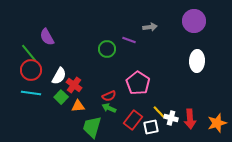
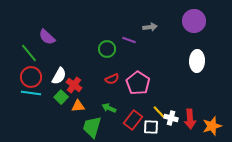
purple semicircle: rotated 18 degrees counterclockwise
red circle: moved 7 px down
red semicircle: moved 3 px right, 17 px up
orange star: moved 5 px left, 3 px down
white square: rotated 14 degrees clockwise
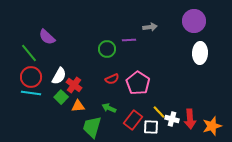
purple line: rotated 24 degrees counterclockwise
white ellipse: moved 3 px right, 8 px up
white cross: moved 1 px right, 1 px down
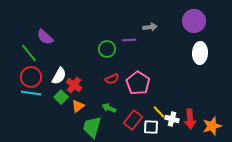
purple semicircle: moved 2 px left
orange triangle: rotated 32 degrees counterclockwise
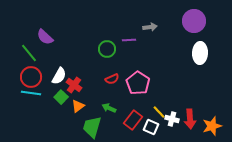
white square: rotated 21 degrees clockwise
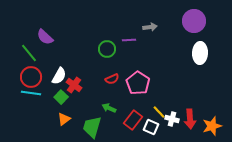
orange triangle: moved 14 px left, 13 px down
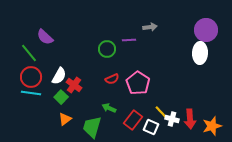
purple circle: moved 12 px right, 9 px down
yellow line: moved 2 px right
orange triangle: moved 1 px right
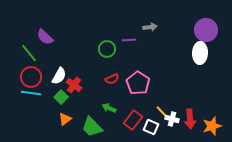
yellow line: moved 1 px right
green trapezoid: rotated 60 degrees counterclockwise
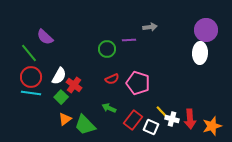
pink pentagon: rotated 15 degrees counterclockwise
green trapezoid: moved 7 px left, 2 px up
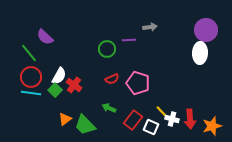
green square: moved 6 px left, 7 px up
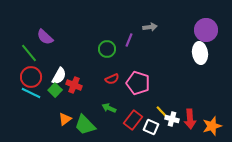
purple line: rotated 64 degrees counterclockwise
white ellipse: rotated 10 degrees counterclockwise
red cross: rotated 14 degrees counterclockwise
cyan line: rotated 18 degrees clockwise
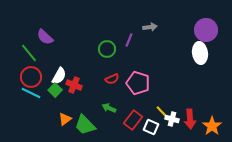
orange star: rotated 18 degrees counterclockwise
